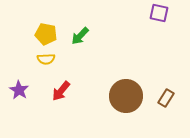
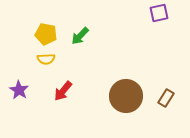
purple square: rotated 24 degrees counterclockwise
red arrow: moved 2 px right
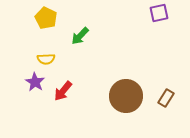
yellow pentagon: moved 16 px up; rotated 15 degrees clockwise
purple star: moved 16 px right, 8 px up
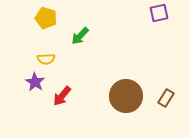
yellow pentagon: rotated 10 degrees counterclockwise
red arrow: moved 1 px left, 5 px down
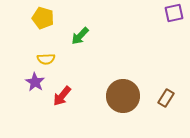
purple square: moved 15 px right
yellow pentagon: moved 3 px left
brown circle: moved 3 px left
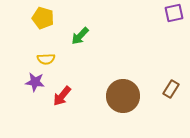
purple star: rotated 24 degrees counterclockwise
brown rectangle: moved 5 px right, 9 px up
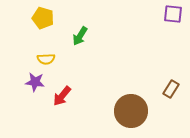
purple square: moved 1 px left, 1 px down; rotated 18 degrees clockwise
green arrow: rotated 12 degrees counterclockwise
brown circle: moved 8 px right, 15 px down
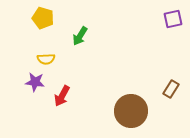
purple square: moved 5 px down; rotated 18 degrees counterclockwise
red arrow: rotated 10 degrees counterclockwise
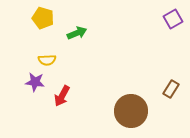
purple square: rotated 18 degrees counterclockwise
green arrow: moved 3 px left, 3 px up; rotated 144 degrees counterclockwise
yellow semicircle: moved 1 px right, 1 px down
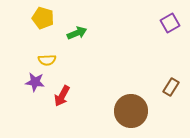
purple square: moved 3 px left, 4 px down
brown rectangle: moved 2 px up
